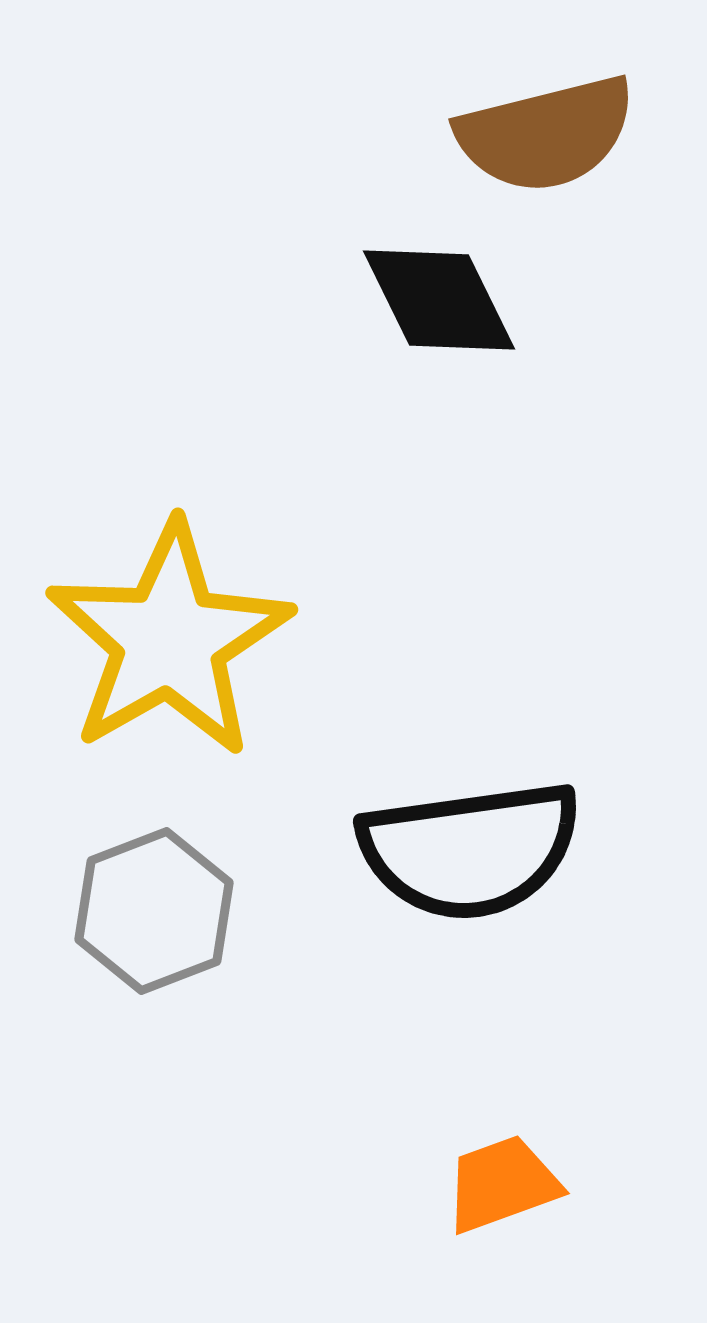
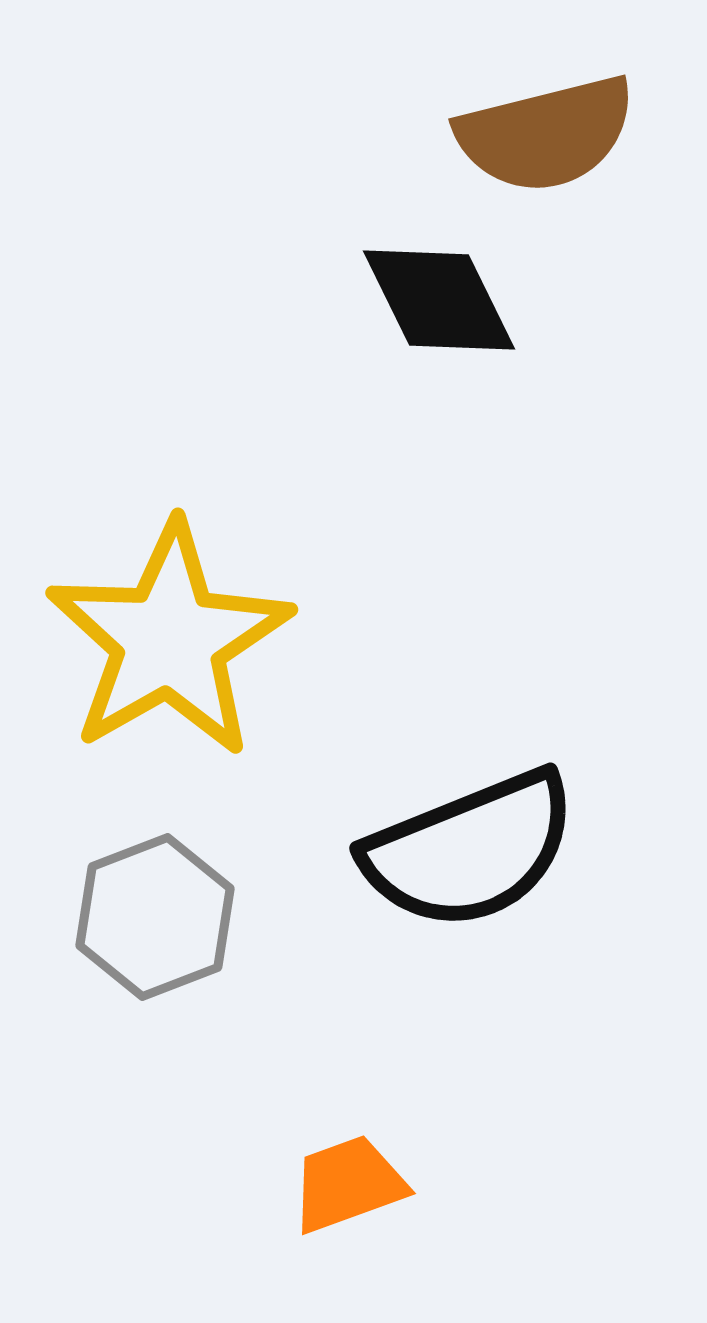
black semicircle: rotated 14 degrees counterclockwise
gray hexagon: moved 1 px right, 6 px down
orange trapezoid: moved 154 px left
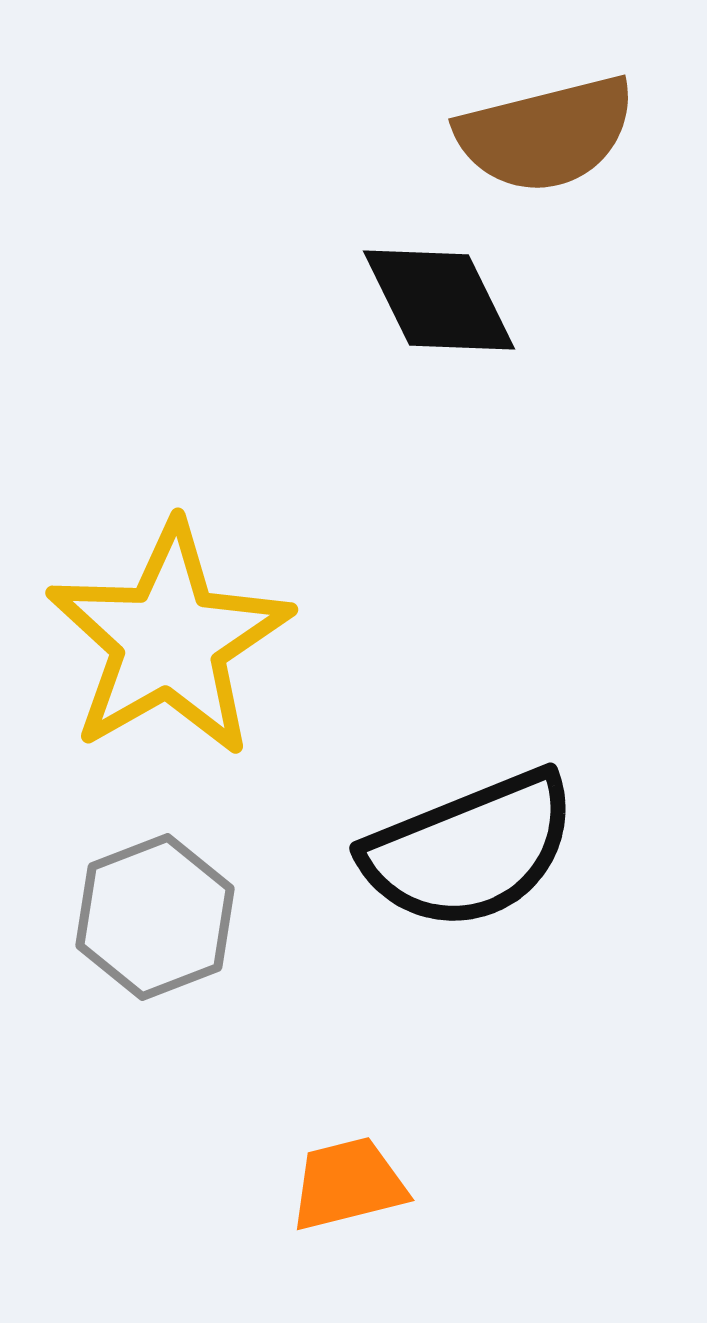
orange trapezoid: rotated 6 degrees clockwise
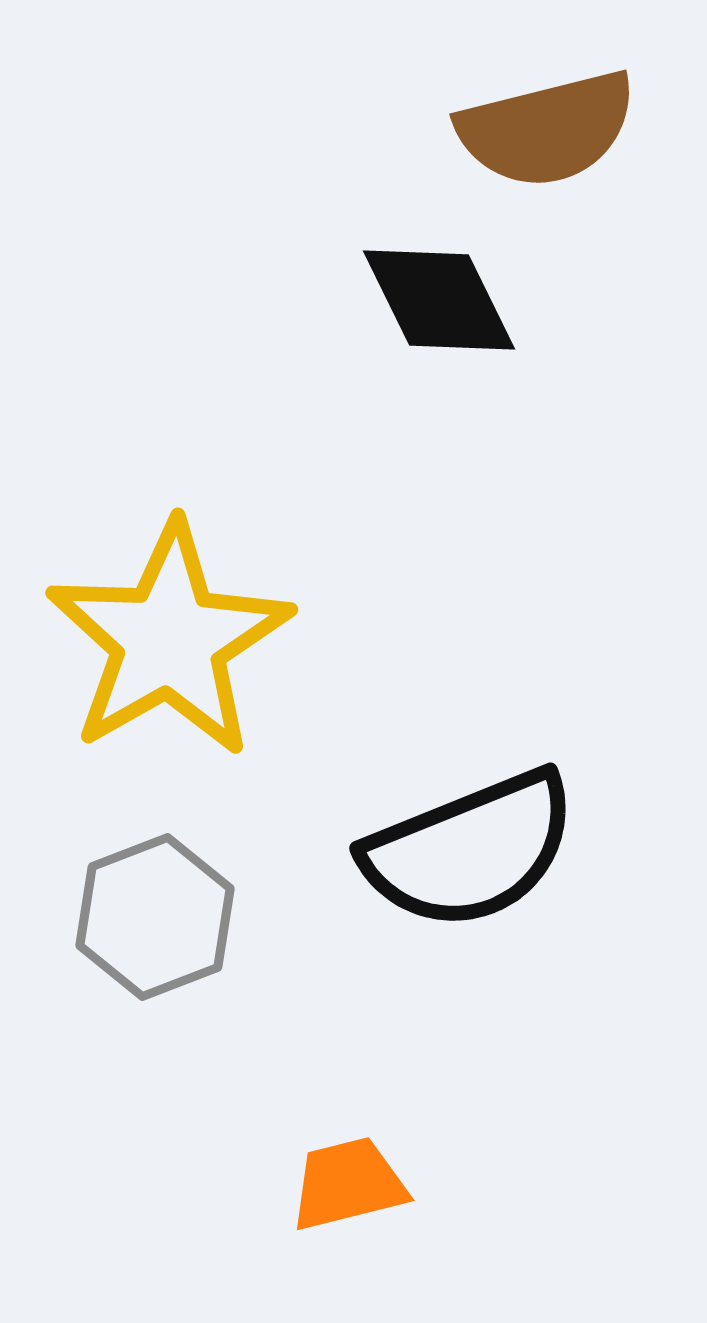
brown semicircle: moved 1 px right, 5 px up
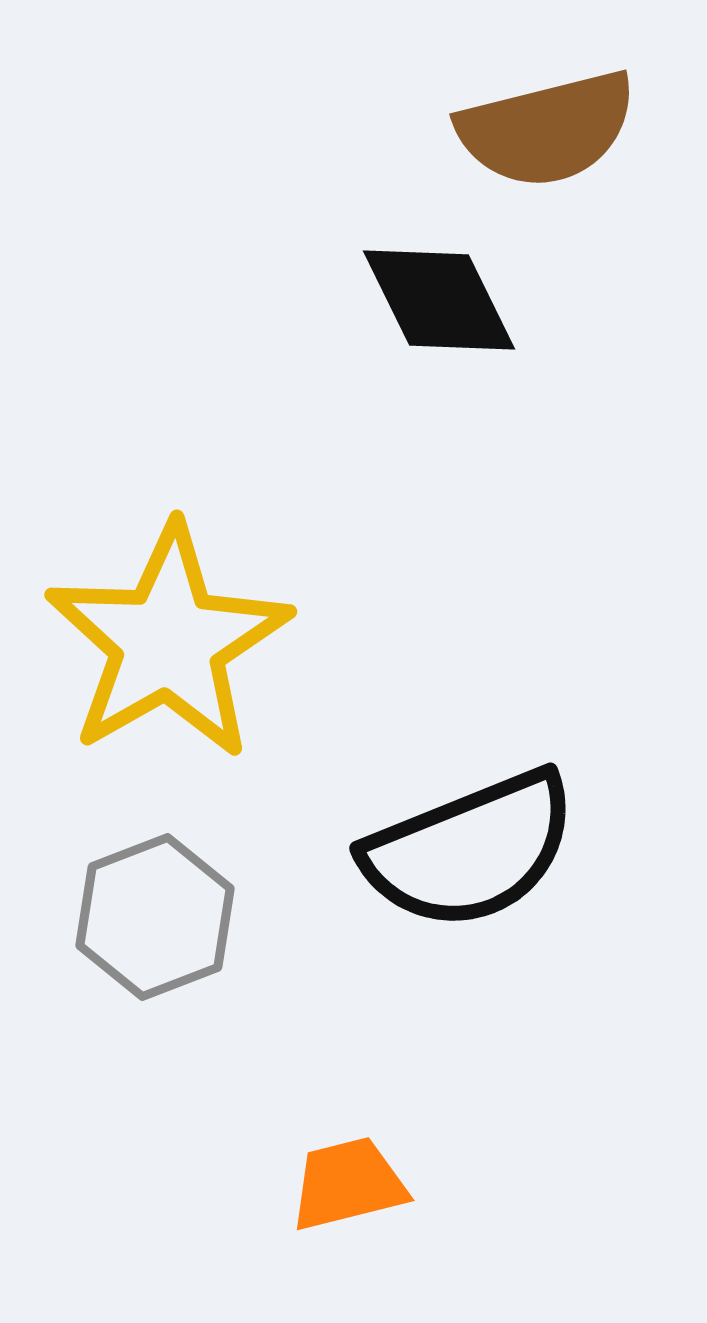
yellow star: moved 1 px left, 2 px down
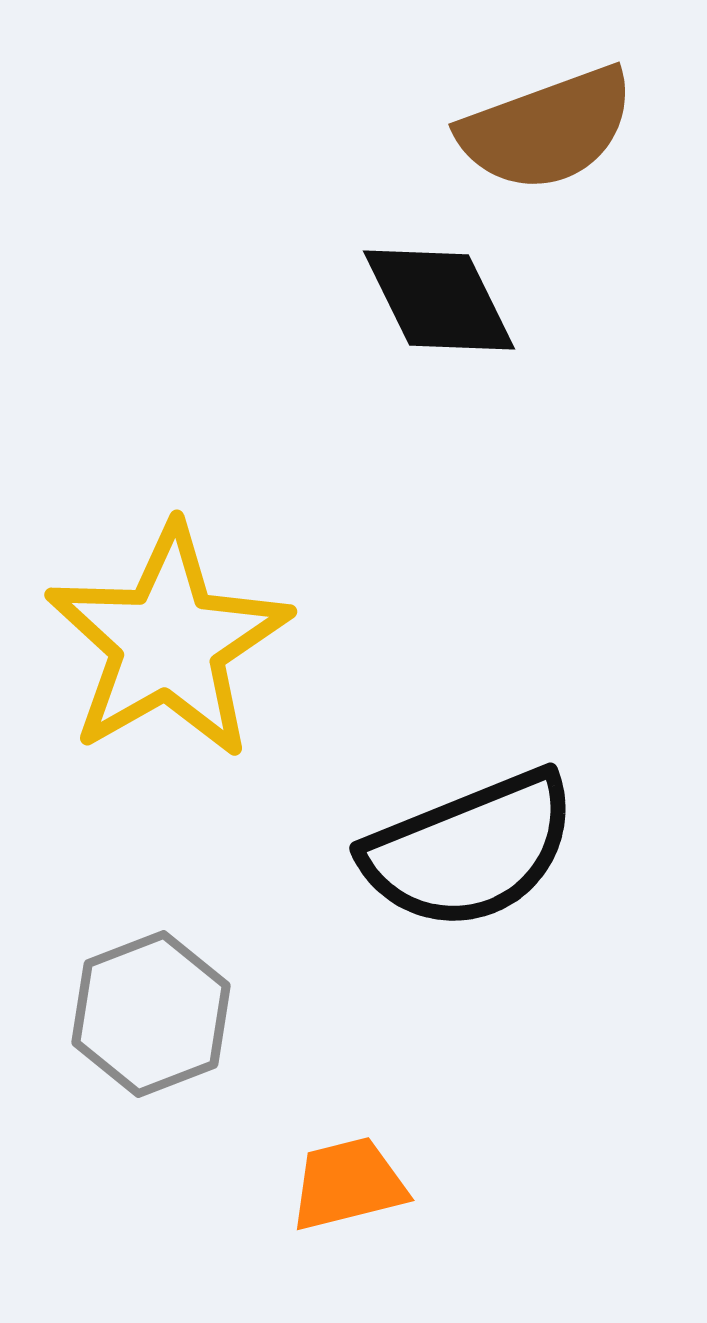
brown semicircle: rotated 6 degrees counterclockwise
gray hexagon: moved 4 px left, 97 px down
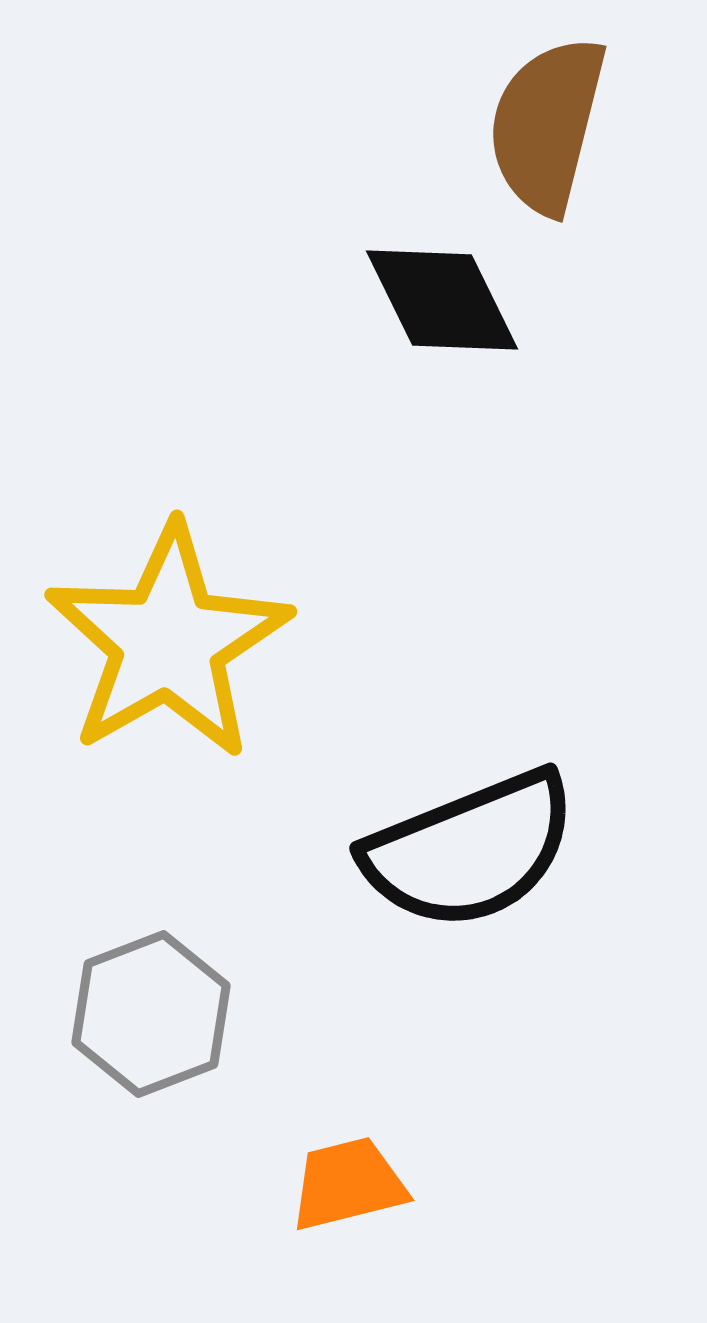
brown semicircle: moved 4 px up; rotated 124 degrees clockwise
black diamond: moved 3 px right
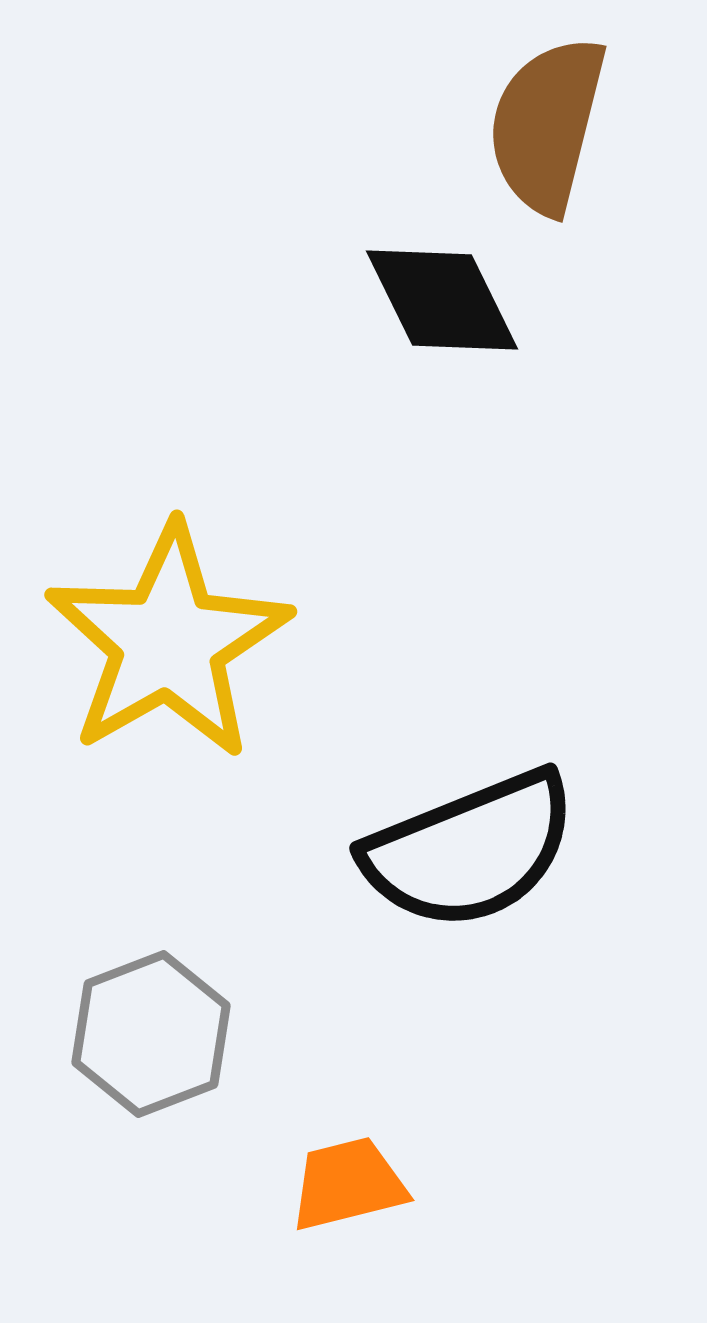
gray hexagon: moved 20 px down
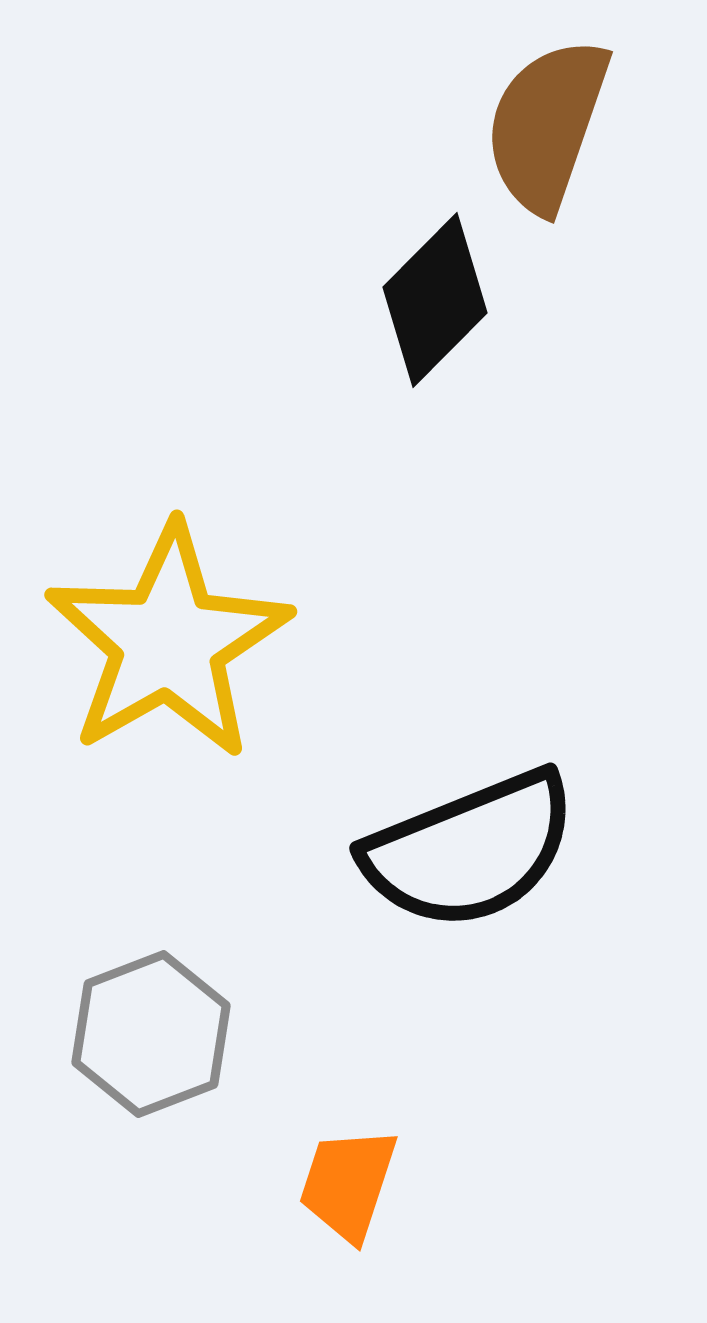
brown semicircle: rotated 5 degrees clockwise
black diamond: moved 7 px left; rotated 71 degrees clockwise
orange trapezoid: rotated 58 degrees counterclockwise
